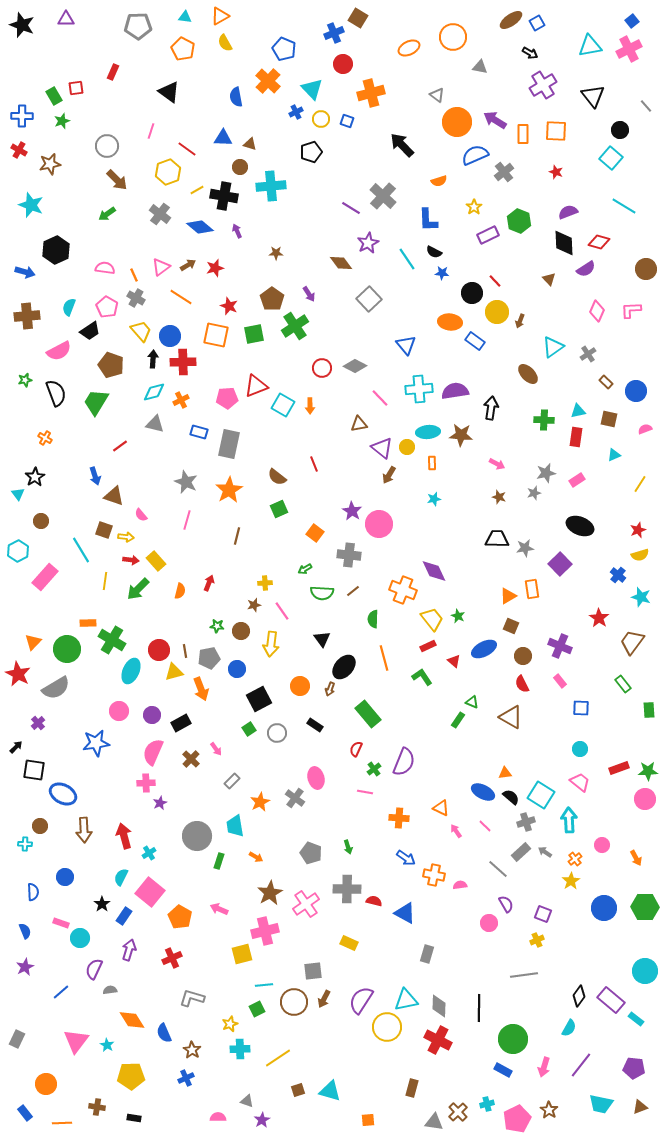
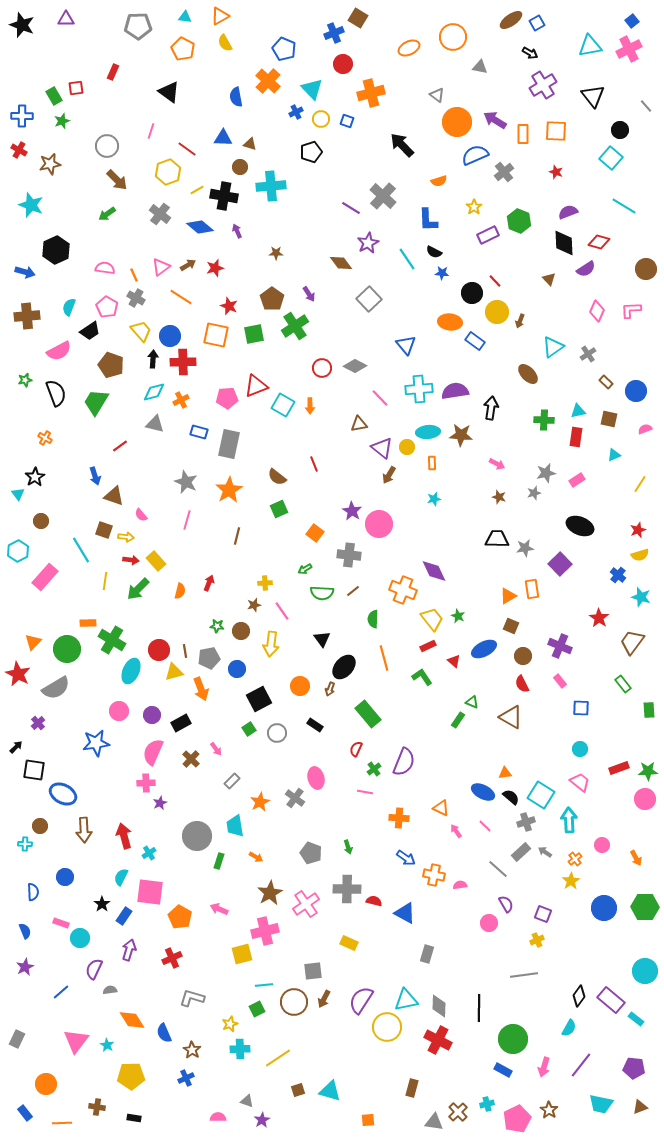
pink square at (150, 892): rotated 32 degrees counterclockwise
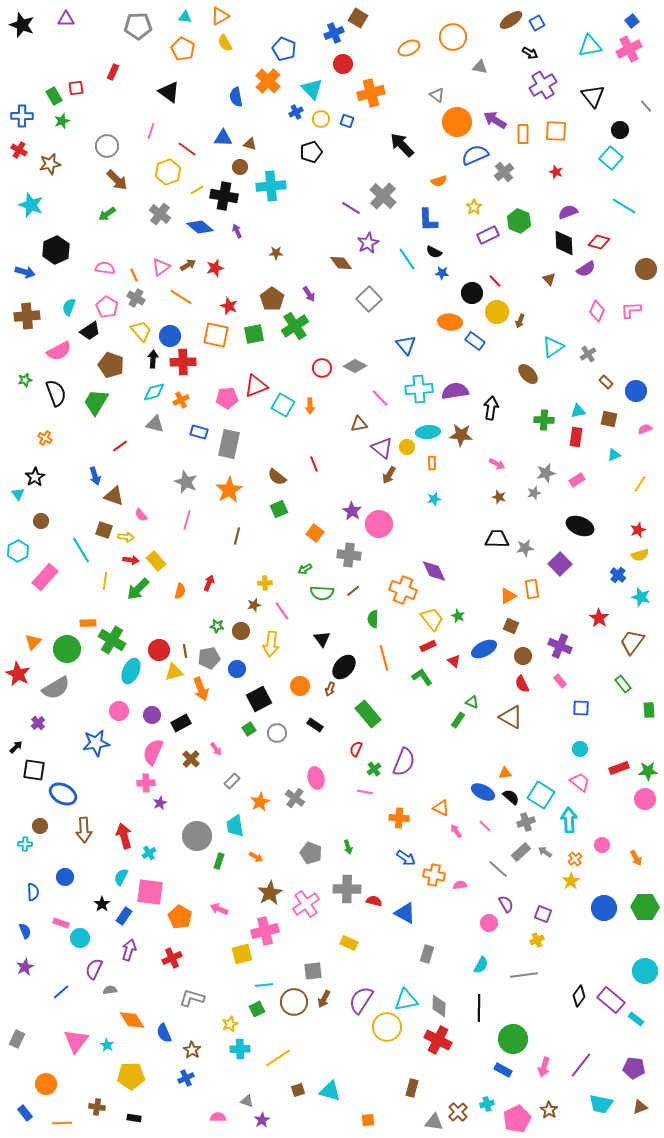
cyan semicircle at (569, 1028): moved 88 px left, 63 px up
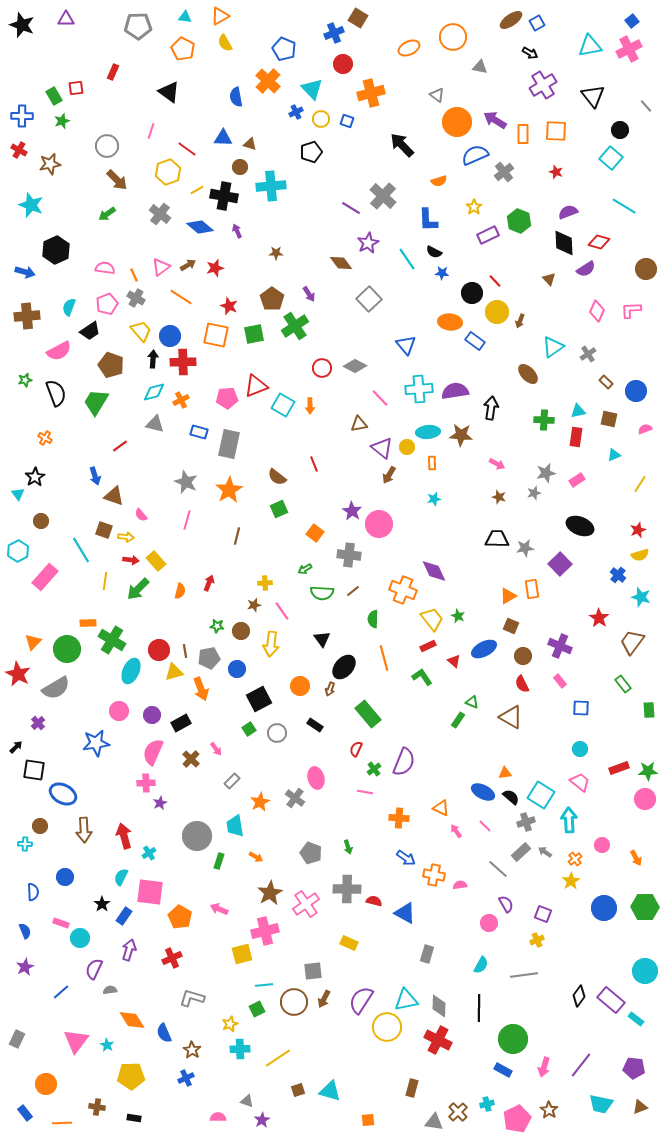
pink pentagon at (107, 307): moved 3 px up; rotated 20 degrees clockwise
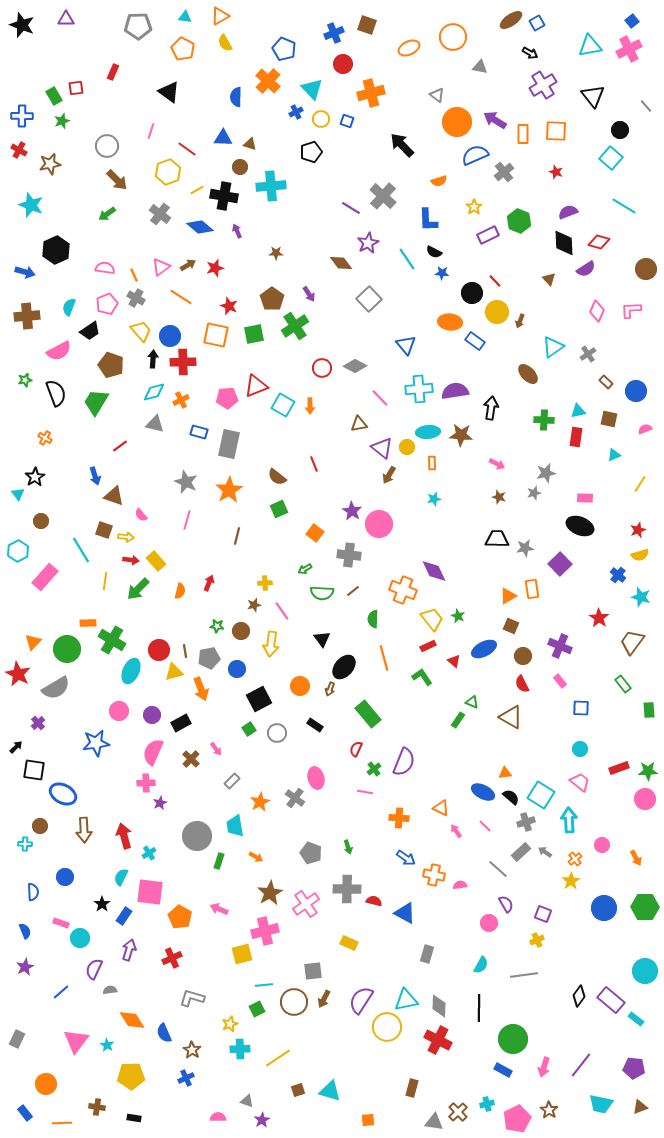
brown square at (358, 18): moved 9 px right, 7 px down; rotated 12 degrees counterclockwise
blue semicircle at (236, 97): rotated 12 degrees clockwise
pink rectangle at (577, 480): moved 8 px right, 18 px down; rotated 35 degrees clockwise
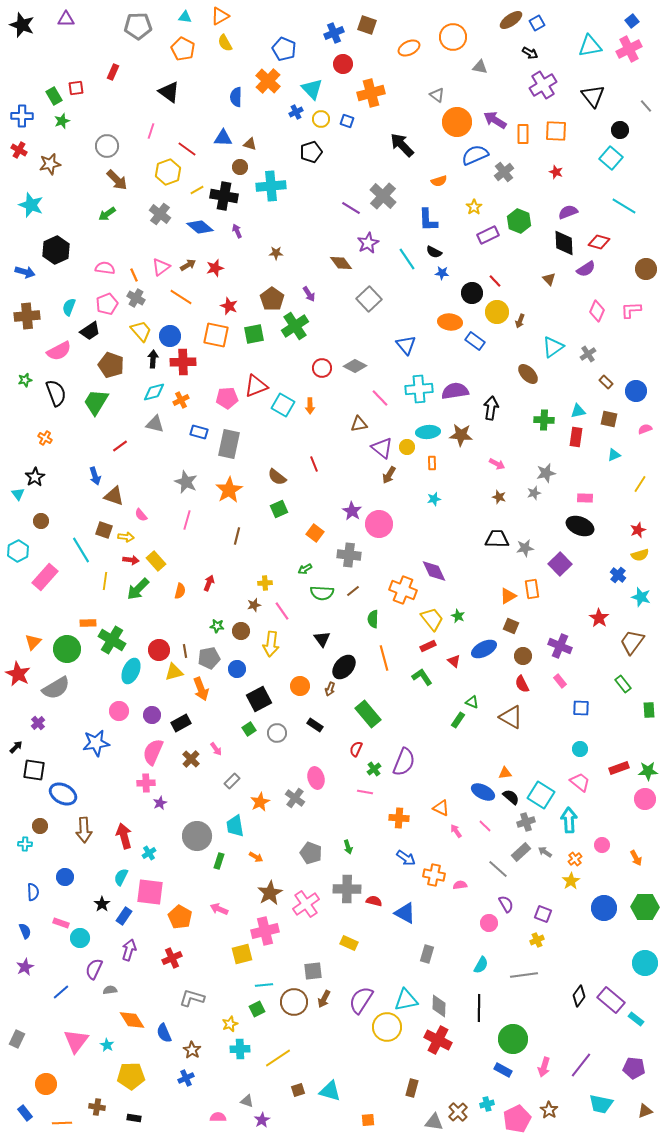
cyan circle at (645, 971): moved 8 px up
brown triangle at (640, 1107): moved 5 px right, 4 px down
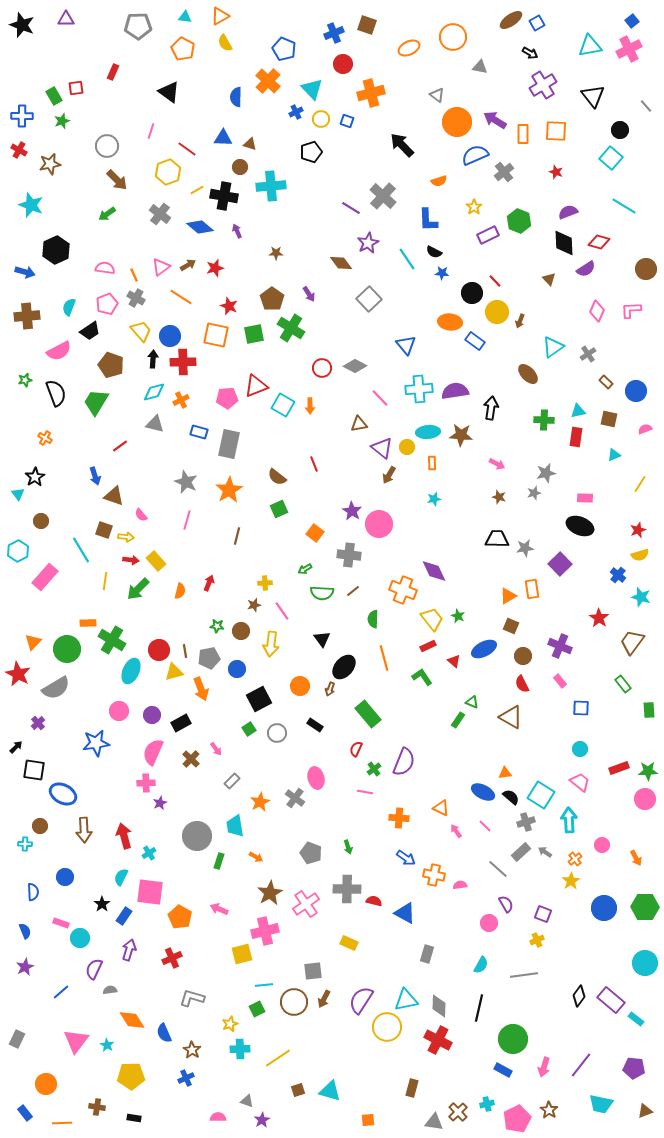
green cross at (295, 326): moved 4 px left, 2 px down; rotated 24 degrees counterclockwise
black line at (479, 1008): rotated 12 degrees clockwise
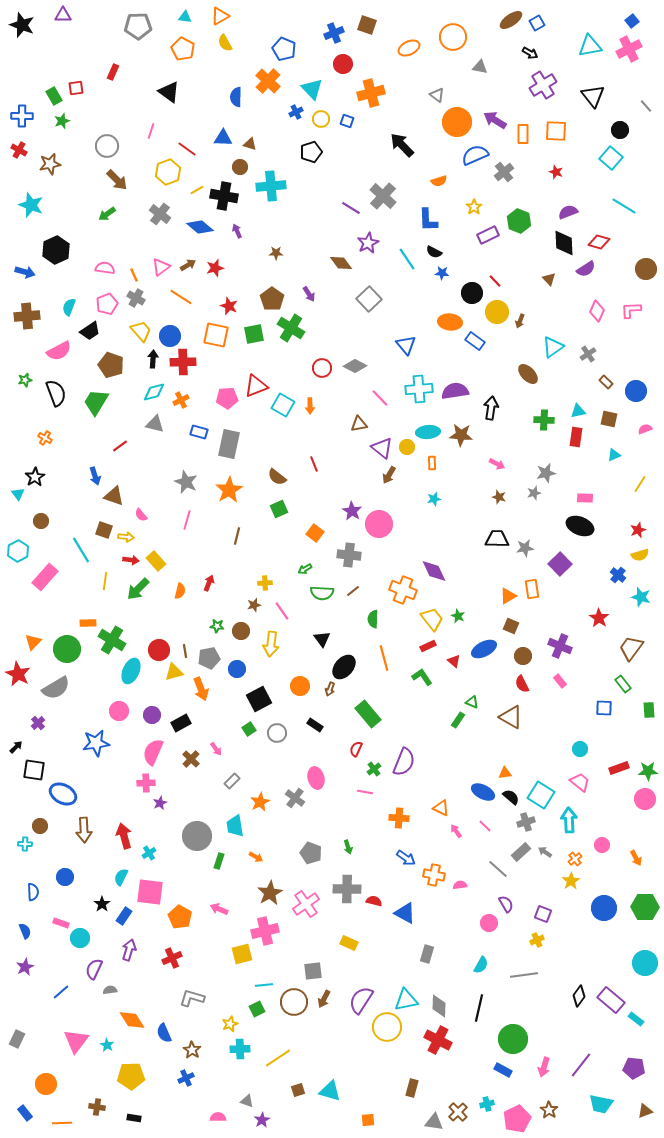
purple triangle at (66, 19): moved 3 px left, 4 px up
brown trapezoid at (632, 642): moved 1 px left, 6 px down
blue square at (581, 708): moved 23 px right
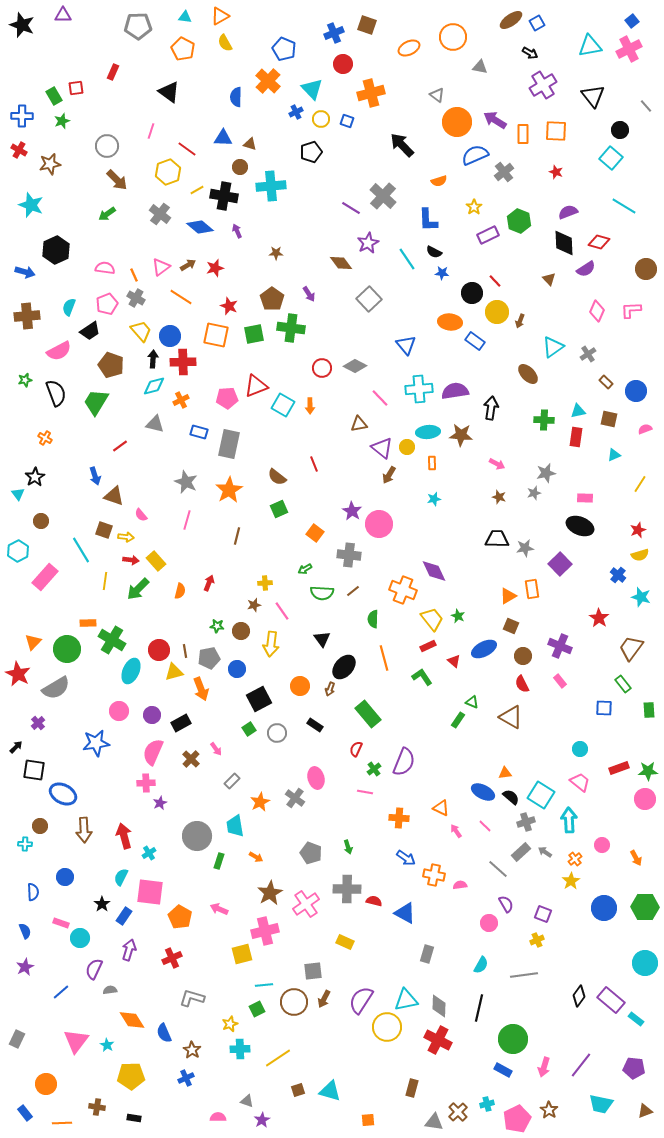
green cross at (291, 328): rotated 24 degrees counterclockwise
cyan diamond at (154, 392): moved 6 px up
yellow rectangle at (349, 943): moved 4 px left, 1 px up
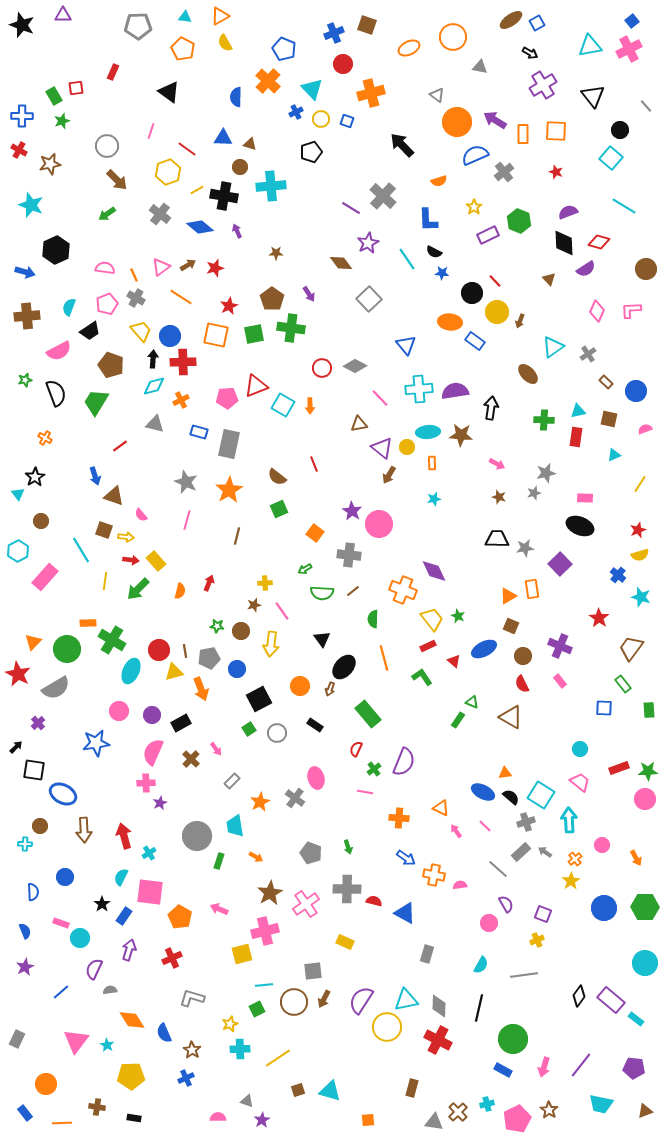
red star at (229, 306): rotated 24 degrees clockwise
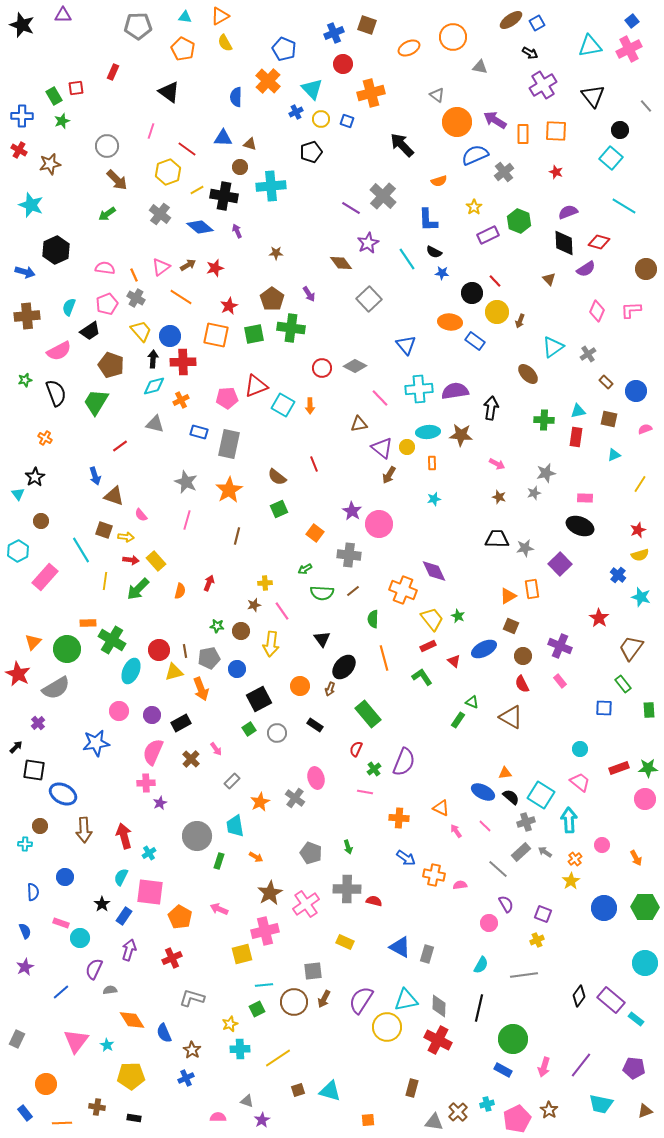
green star at (648, 771): moved 3 px up
blue triangle at (405, 913): moved 5 px left, 34 px down
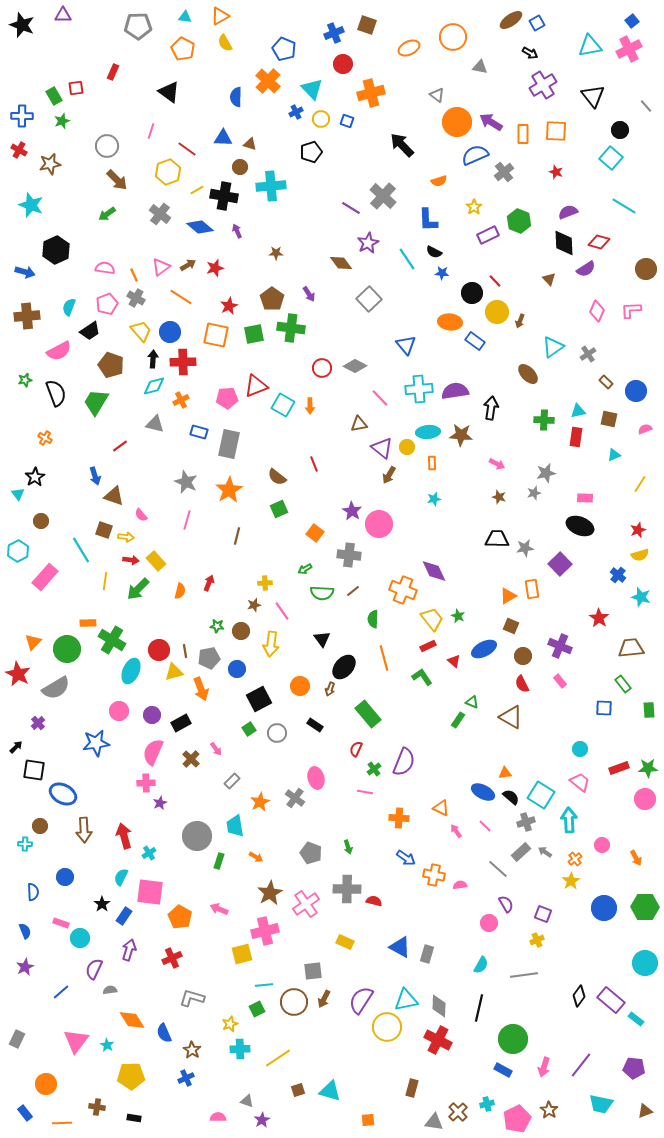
purple arrow at (495, 120): moved 4 px left, 2 px down
blue circle at (170, 336): moved 4 px up
brown trapezoid at (631, 648): rotated 48 degrees clockwise
